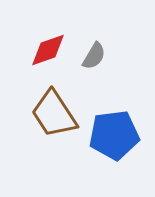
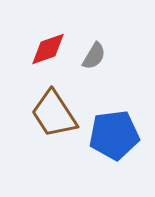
red diamond: moved 1 px up
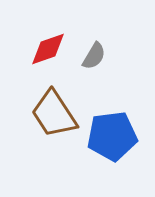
blue pentagon: moved 2 px left, 1 px down
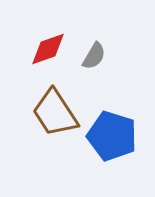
brown trapezoid: moved 1 px right, 1 px up
blue pentagon: rotated 24 degrees clockwise
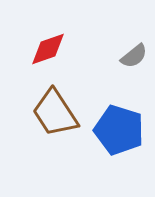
gray semicircle: moved 40 px right; rotated 20 degrees clockwise
blue pentagon: moved 7 px right, 6 px up
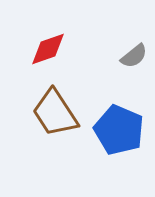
blue pentagon: rotated 6 degrees clockwise
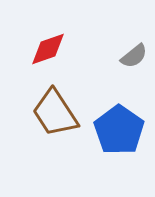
blue pentagon: rotated 12 degrees clockwise
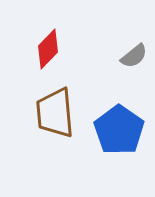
red diamond: rotated 27 degrees counterclockwise
brown trapezoid: rotated 28 degrees clockwise
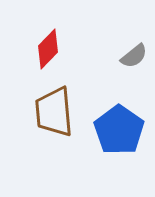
brown trapezoid: moved 1 px left, 1 px up
